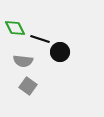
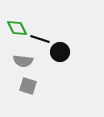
green diamond: moved 2 px right
gray square: rotated 18 degrees counterclockwise
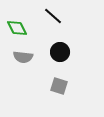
black line: moved 13 px right, 23 px up; rotated 24 degrees clockwise
gray semicircle: moved 4 px up
gray square: moved 31 px right
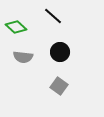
green diamond: moved 1 px left, 1 px up; rotated 20 degrees counterclockwise
gray square: rotated 18 degrees clockwise
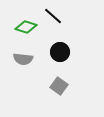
green diamond: moved 10 px right; rotated 25 degrees counterclockwise
gray semicircle: moved 2 px down
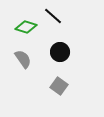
gray semicircle: rotated 132 degrees counterclockwise
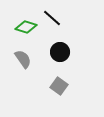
black line: moved 1 px left, 2 px down
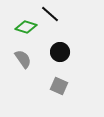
black line: moved 2 px left, 4 px up
gray square: rotated 12 degrees counterclockwise
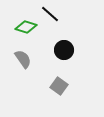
black circle: moved 4 px right, 2 px up
gray square: rotated 12 degrees clockwise
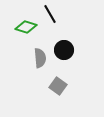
black line: rotated 18 degrees clockwise
gray semicircle: moved 17 px right, 1 px up; rotated 30 degrees clockwise
gray square: moved 1 px left
